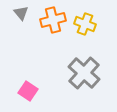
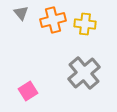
yellow cross: rotated 15 degrees counterclockwise
gray cross: rotated 8 degrees clockwise
pink square: rotated 24 degrees clockwise
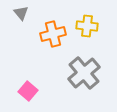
orange cross: moved 14 px down
yellow cross: moved 2 px right, 2 px down
pink square: rotated 18 degrees counterclockwise
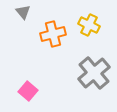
gray triangle: moved 2 px right, 1 px up
yellow cross: moved 2 px right, 1 px up; rotated 20 degrees clockwise
gray cross: moved 10 px right
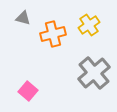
gray triangle: moved 6 px down; rotated 35 degrees counterclockwise
yellow cross: rotated 30 degrees clockwise
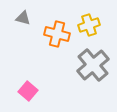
yellow cross: rotated 15 degrees clockwise
orange cross: moved 4 px right; rotated 30 degrees clockwise
gray cross: moved 1 px left, 8 px up
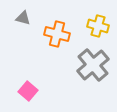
yellow cross: moved 9 px right, 1 px down; rotated 35 degrees clockwise
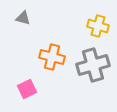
orange cross: moved 5 px left, 23 px down
gray cross: rotated 24 degrees clockwise
pink square: moved 1 px left, 2 px up; rotated 24 degrees clockwise
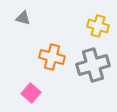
pink square: moved 4 px right, 4 px down; rotated 24 degrees counterclockwise
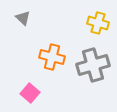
gray triangle: rotated 28 degrees clockwise
yellow cross: moved 3 px up
pink square: moved 1 px left
